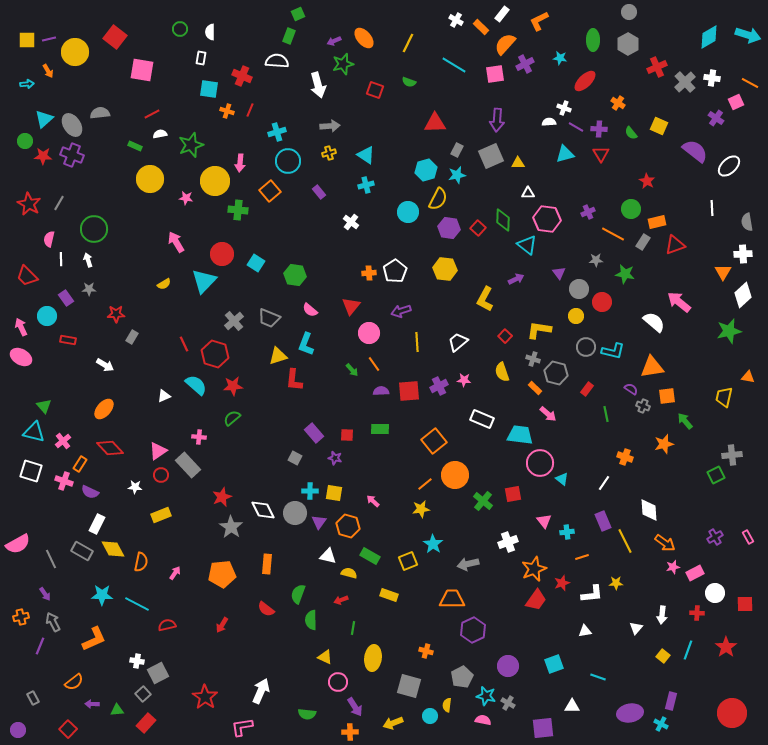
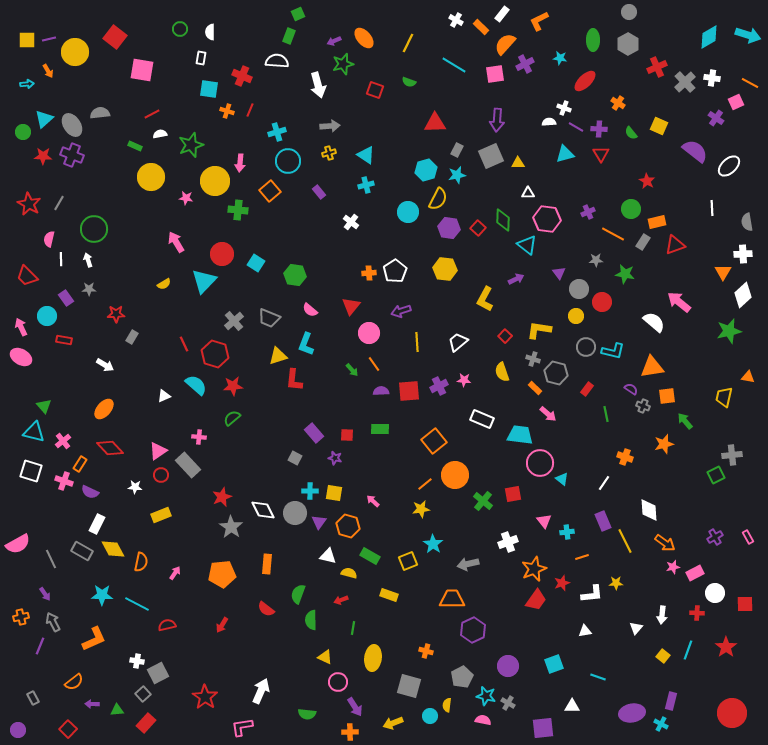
green circle at (25, 141): moved 2 px left, 9 px up
yellow circle at (150, 179): moved 1 px right, 2 px up
red rectangle at (68, 340): moved 4 px left
purple ellipse at (630, 713): moved 2 px right
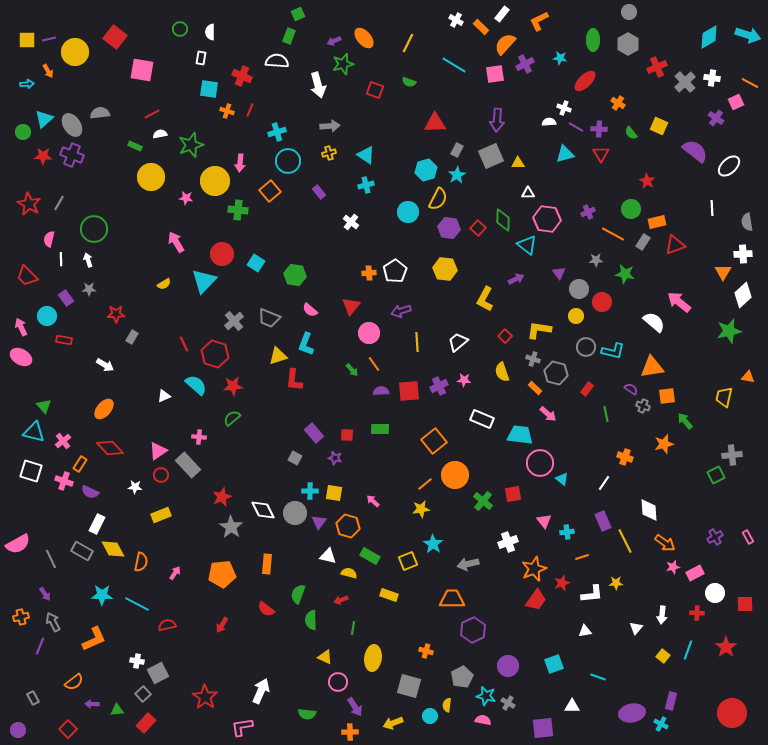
cyan star at (457, 175): rotated 18 degrees counterclockwise
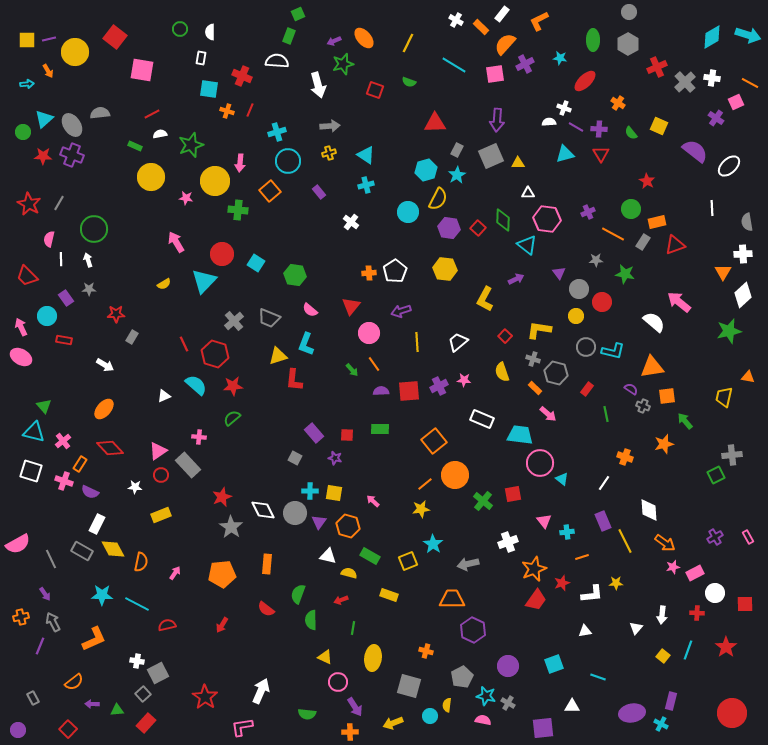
cyan diamond at (709, 37): moved 3 px right
purple hexagon at (473, 630): rotated 10 degrees counterclockwise
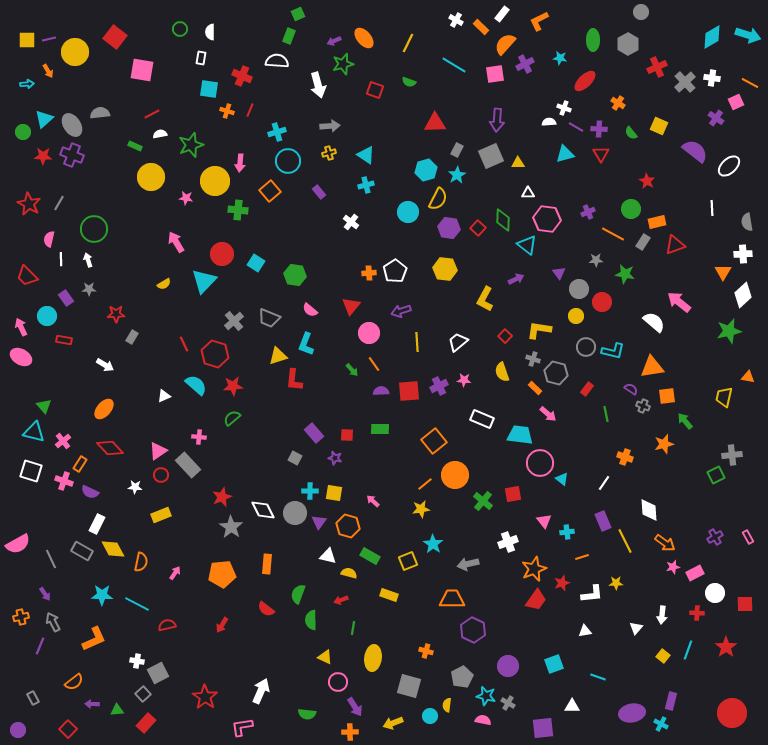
gray circle at (629, 12): moved 12 px right
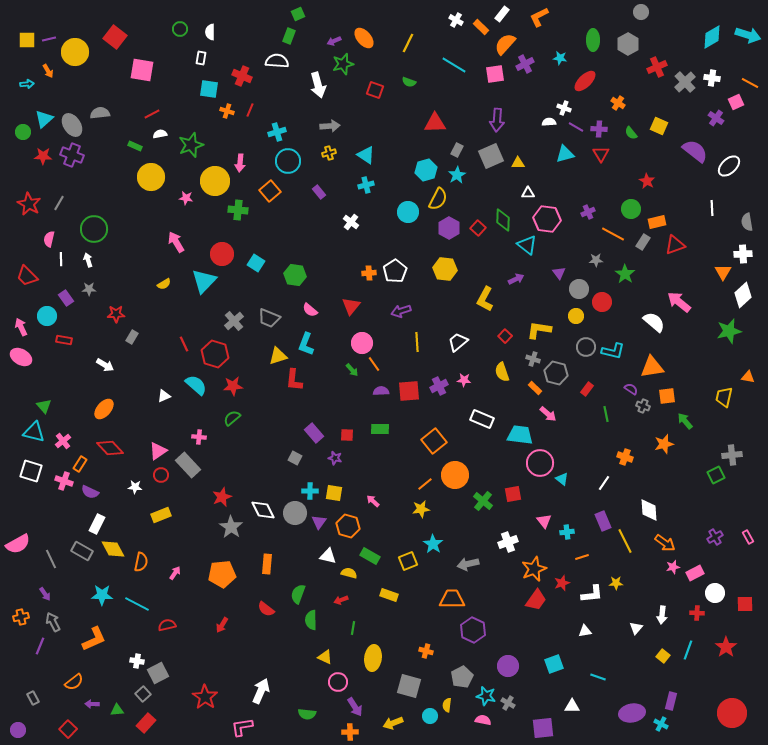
orange L-shape at (539, 21): moved 4 px up
purple hexagon at (449, 228): rotated 20 degrees clockwise
green star at (625, 274): rotated 24 degrees clockwise
pink circle at (369, 333): moved 7 px left, 10 px down
